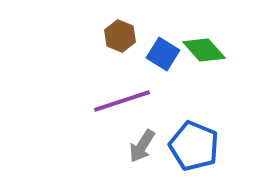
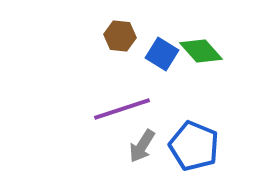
brown hexagon: rotated 16 degrees counterclockwise
green diamond: moved 3 px left, 1 px down
blue square: moved 1 px left
purple line: moved 8 px down
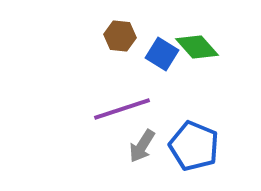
green diamond: moved 4 px left, 4 px up
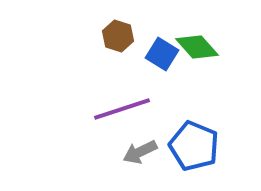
brown hexagon: moved 2 px left; rotated 12 degrees clockwise
gray arrow: moved 2 px left, 6 px down; rotated 32 degrees clockwise
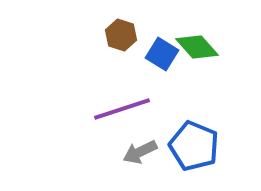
brown hexagon: moved 3 px right, 1 px up
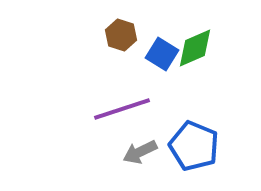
green diamond: moved 2 px left, 1 px down; rotated 72 degrees counterclockwise
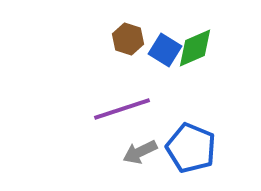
brown hexagon: moved 7 px right, 4 px down
blue square: moved 3 px right, 4 px up
blue pentagon: moved 3 px left, 2 px down
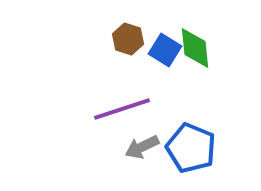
green diamond: rotated 72 degrees counterclockwise
gray arrow: moved 2 px right, 5 px up
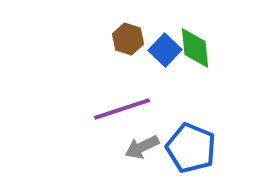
blue square: rotated 12 degrees clockwise
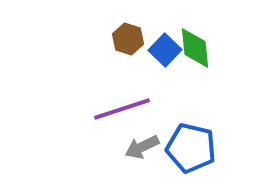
blue pentagon: rotated 9 degrees counterclockwise
